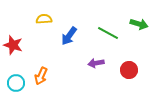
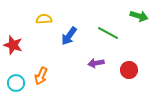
green arrow: moved 8 px up
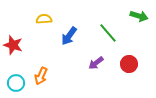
green line: rotated 20 degrees clockwise
purple arrow: rotated 28 degrees counterclockwise
red circle: moved 6 px up
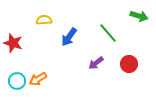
yellow semicircle: moved 1 px down
blue arrow: moved 1 px down
red star: moved 2 px up
orange arrow: moved 3 px left, 3 px down; rotated 36 degrees clockwise
cyan circle: moved 1 px right, 2 px up
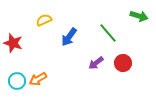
yellow semicircle: rotated 21 degrees counterclockwise
red circle: moved 6 px left, 1 px up
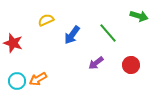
yellow semicircle: moved 2 px right
blue arrow: moved 3 px right, 2 px up
red circle: moved 8 px right, 2 px down
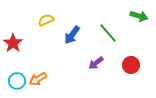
red star: rotated 18 degrees clockwise
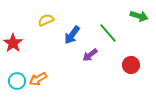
purple arrow: moved 6 px left, 8 px up
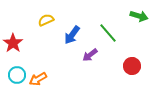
red circle: moved 1 px right, 1 px down
cyan circle: moved 6 px up
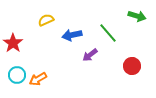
green arrow: moved 2 px left
blue arrow: rotated 42 degrees clockwise
